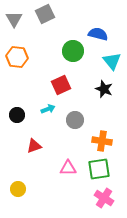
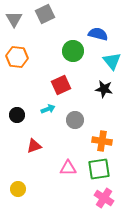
black star: rotated 12 degrees counterclockwise
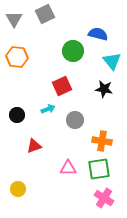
red square: moved 1 px right, 1 px down
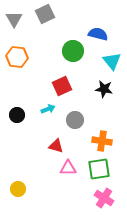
red triangle: moved 22 px right; rotated 35 degrees clockwise
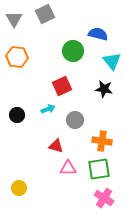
yellow circle: moved 1 px right, 1 px up
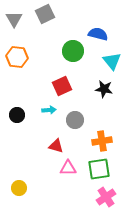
cyan arrow: moved 1 px right, 1 px down; rotated 16 degrees clockwise
orange cross: rotated 18 degrees counterclockwise
pink cross: moved 2 px right, 1 px up; rotated 24 degrees clockwise
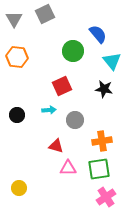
blue semicircle: rotated 36 degrees clockwise
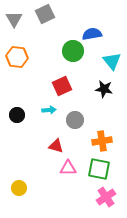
blue semicircle: moved 6 px left; rotated 60 degrees counterclockwise
green square: rotated 20 degrees clockwise
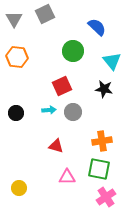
blue semicircle: moved 5 px right, 7 px up; rotated 54 degrees clockwise
black circle: moved 1 px left, 2 px up
gray circle: moved 2 px left, 8 px up
pink triangle: moved 1 px left, 9 px down
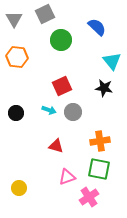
green circle: moved 12 px left, 11 px up
black star: moved 1 px up
cyan arrow: rotated 24 degrees clockwise
orange cross: moved 2 px left
pink triangle: rotated 18 degrees counterclockwise
pink cross: moved 17 px left
